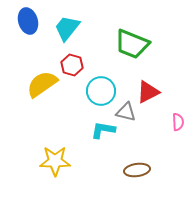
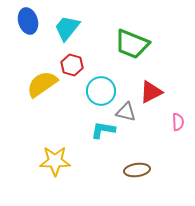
red triangle: moved 3 px right
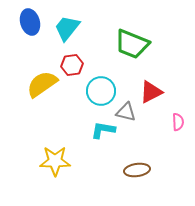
blue ellipse: moved 2 px right, 1 px down
red hexagon: rotated 25 degrees counterclockwise
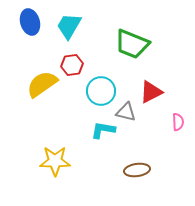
cyan trapezoid: moved 2 px right, 2 px up; rotated 8 degrees counterclockwise
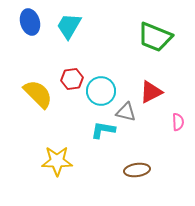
green trapezoid: moved 23 px right, 7 px up
red hexagon: moved 14 px down
yellow semicircle: moved 4 px left, 10 px down; rotated 80 degrees clockwise
yellow star: moved 2 px right
